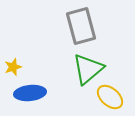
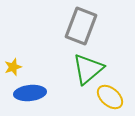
gray rectangle: rotated 36 degrees clockwise
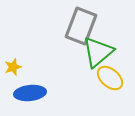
green triangle: moved 10 px right, 17 px up
yellow ellipse: moved 19 px up
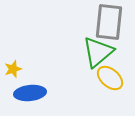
gray rectangle: moved 28 px right, 4 px up; rotated 15 degrees counterclockwise
yellow star: moved 2 px down
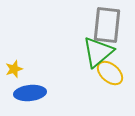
gray rectangle: moved 2 px left, 3 px down
yellow star: moved 1 px right
yellow ellipse: moved 5 px up
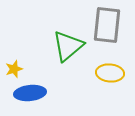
green triangle: moved 30 px left, 6 px up
yellow ellipse: rotated 36 degrees counterclockwise
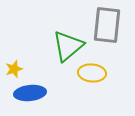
yellow ellipse: moved 18 px left
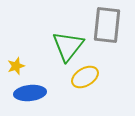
green triangle: rotated 12 degrees counterclockwise
yellow star: moved 2 px right, 3 px up
yellow ellipse: moved 7 px left, 4 px down; rotated 36 degrees counterclockwise
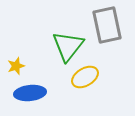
gray rectangle: rotated 18 degrees counterclockwise
